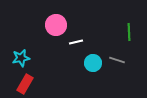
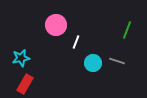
green line: moved 2 px left, 2 px up; rotated 24 degrees clockwise
white line: rotated 56 degrees counterclockwise
gray line: moved 1 px down
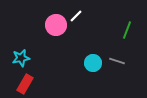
white line: moved 26 px up; rotated 24 degrees clockwise
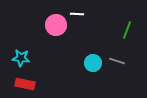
white line: moved 1 px right, 2 px up; rotated 48 degrees clockwise
cyan star: rotated 18 degrees clockwise
red rectangle: rotated 72 degrees clockwise
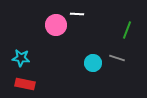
gray line: moved 3 px up
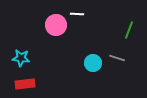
green line: moved 2 px right
red rectangle: rotated 18 degrees counterclockwise
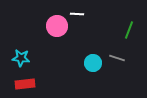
pink circle: moved 1 px right, 1 px down
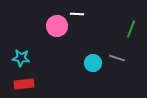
green line: moved 2 px right, 1 px up
red rectangle: moved 1 px left
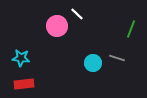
white line: rotated 40 degrees clockwise
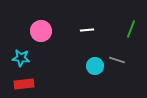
white line: moved 10 px right, 16 px down; rotated 48 degrees counterclockwise
pink circle: moved 16 px left, 5 px down
gray line: moved 2 px down
cyan circle: moved 2 px right, 3 px down
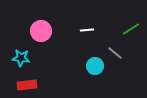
green line: rotated 36 degrees clockwise
gray line: moved 2 px left, 7 px up; rotated 21 degrees clockwise
red rectangle: moved 3 px right, 1 px down
